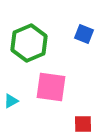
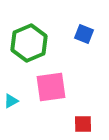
pink square: rotated 16 degrees counterclockwise
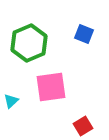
cyan triangle: rotated 14 degrees counterclockwise
red square: moved 2 px down; rotated 30 degrees counterclockwise
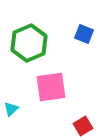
cyan triangle: moved 8 px down
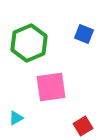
cyan triangle: moved 5 px right, 9 px down; rotated 14 degrees clockwise
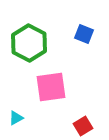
green hexagon: rotated 9 degrees counterclockwise
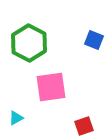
blue square: moved 10 px right, 6 px down
red square: moved 1 px right; rotated 12 degrees clockwise
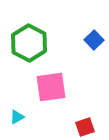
blue square: rotated 24 degrees clockwise
cyan triangle: moved 1 px right, 1 px up
red square: moved 1 px right, 1 px down
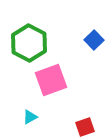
pink square: moved 7 px up; rotated 12 degrees counterclockwise
cyan triangle: moved 13 px right
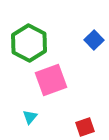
cyan triangle: rotated 21 degrees counterclockwise
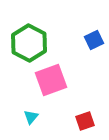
blue square: rotated 18 degrees clockwise
cyan triangle: moved 1 px right
red square: moved 6 px up
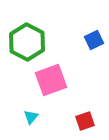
green hexagon: moved 2 px left, 1 px up
